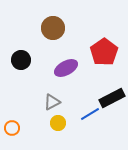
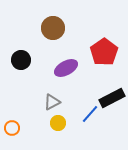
blue line: rotated 18 degrees counterclockwise
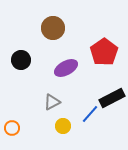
yellow circle: moved 5 px right, 3 px down
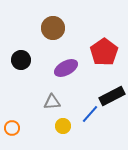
black rectangle: moved 2 px up
gray triangle: rotated 24 degrees clockwise
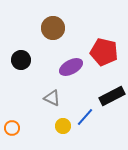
red pentagon: rotated 24 degrees counterclockwise
purple ellipse: moved 5 px right, 1 px up
gray triangle: moved 4 px up; rotated 30 degrees clockwise
blue line: moved 5 px left, 3 px down
